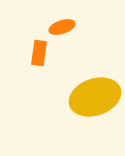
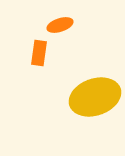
orange ellipse: moved 2 px left, 2 px up
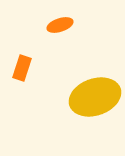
orange rectangle: moved 17 px left, 15 px down; rotated 10 degrees clockwise
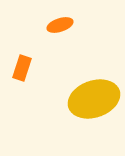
yellow ellipse: moved 1 px left, 2 px down
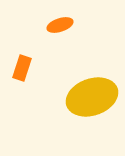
yellow ellipse: moved 2 px left, 2 px up
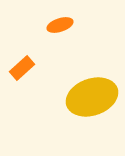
orange rectangle: rotated 30 degrees clockwise
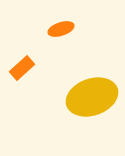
orange ellipse: moved 1 px right, 4 px down
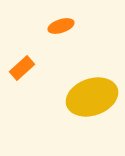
orange ellipse: moved 3 px up
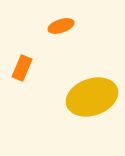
orange rectangle: rotated 25 degrees counterclockwise
